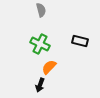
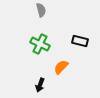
orange semicircle: moved 12 px right
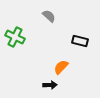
gray semicircle: moved 8 px right, 6 px down; rotated 32 degrees counterclockwise
green cross: moved 25 px left, 7 px up
black arrow: moved 10 px right; rotated 112 degrees counterclockwise
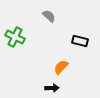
black arrow: moved 2 px right, 3 px down
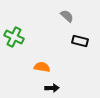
gray semicircle: moved 18 px right
green cross: moved 1 px left
orange semicircle: moved 19 px left; rotated 56 degrees clockwise
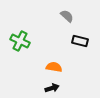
green cross: moved 6 px right, 4 px down
orange semicircle: moved 12 px right
black arrow: rotated 16 degrees counterclockwise
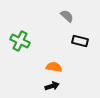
black arrow: moved 2 px up
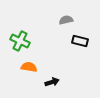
gray semicircle: moved 1 px left, 4 px down; rotated 56 degrees counterclockwise
orange semicircle: moved 25 px left
black arrow: moved 4 px up
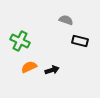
gray semicircle: rotated 32 degrees clockwise
orange semicircle: rotated 35 degrees counterclockwise
black arrow: moved 12 px up
